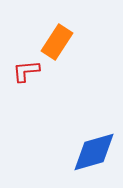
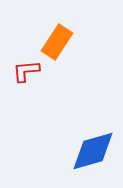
blue diamond: moved 1 px left, 1 px up
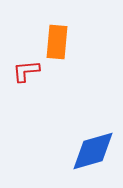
orange rectangle: rotated 28 degrees counterclockwise
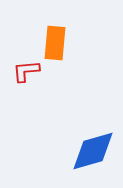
orange rectangle: moved 2 px left, 1 px down
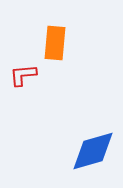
red L-shape: moved 3 px left, 4 px down
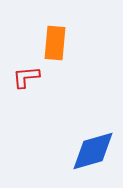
red L-shape: moved 3 px right, 2 px down
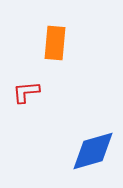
red L-shape: moved 15 px down
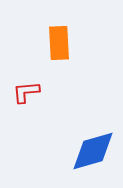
orange rectangle: moved 4 px right; rotated 8 degrees counterclockwise
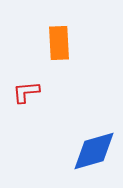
blue diamond: moved 1 px right
